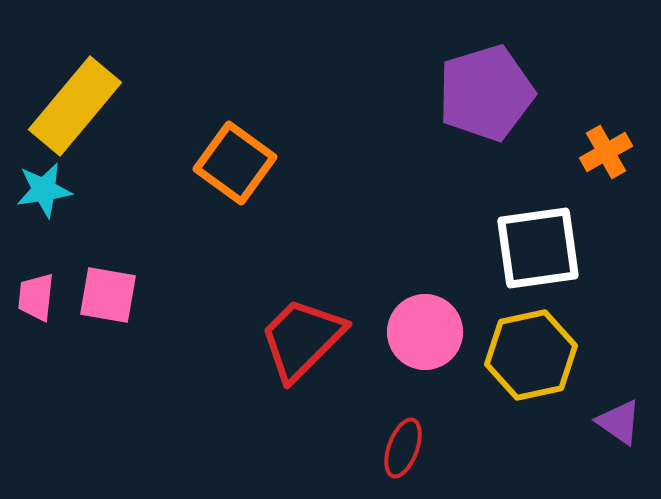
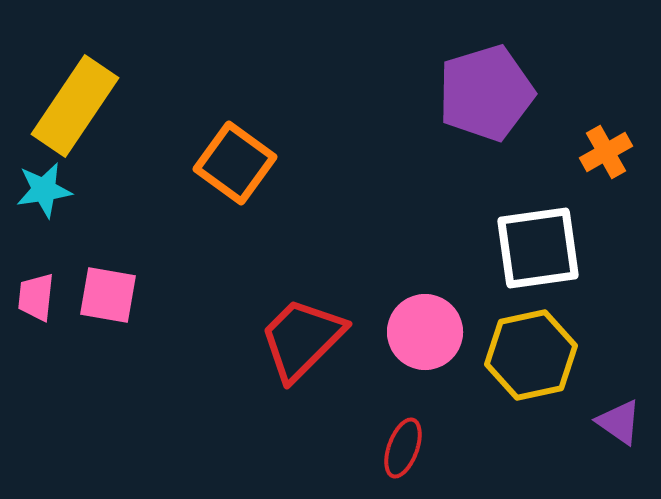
yellow rectangle: rotated 6 degrees counterclockwise
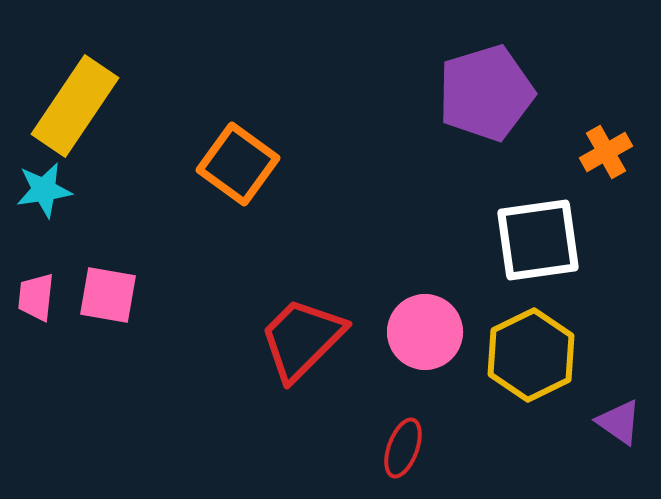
orange square: moved 3 px right, 1 px down
white square: moved 8 px up
yellow hexagon: rotated 14 degrees counterclockwise
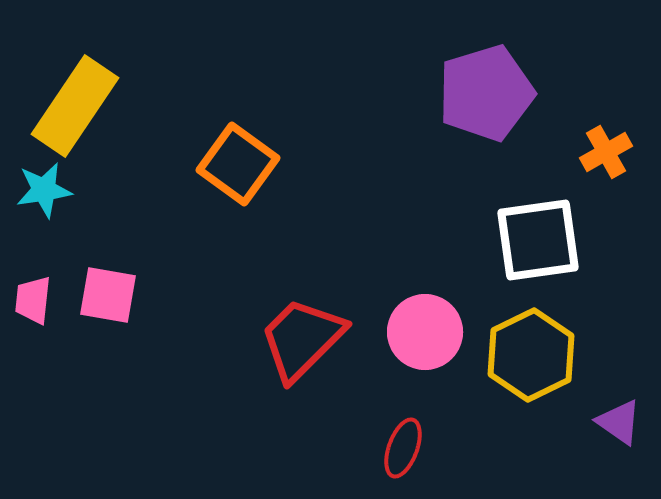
pink trapezoid: moved 3 px left, 3 px down
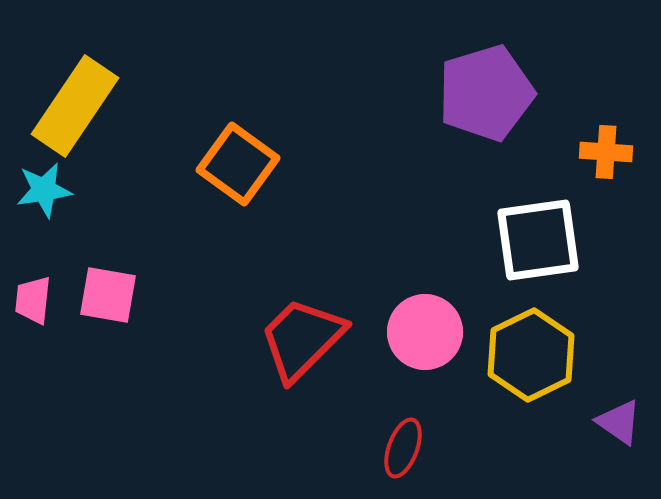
orange cross: rotated 33 degrees clockwise
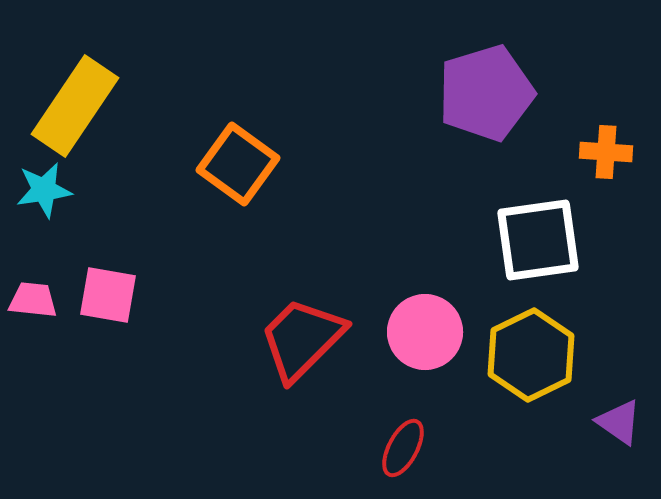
pink trapezoid: rotated 90 degrees clockwise
red ellipse: rotated 8 degrees clockwise
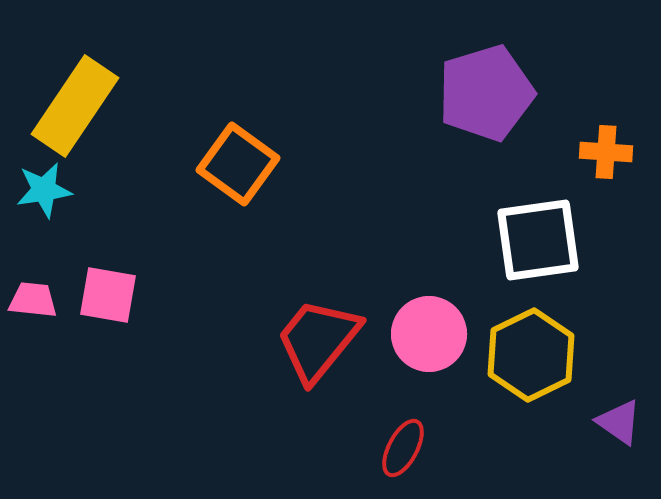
pink circle: moved 4 px right, 2 px down
red trapezoid: moved 16 px right, 1 px down; rotated 6 degrees counterclockwise
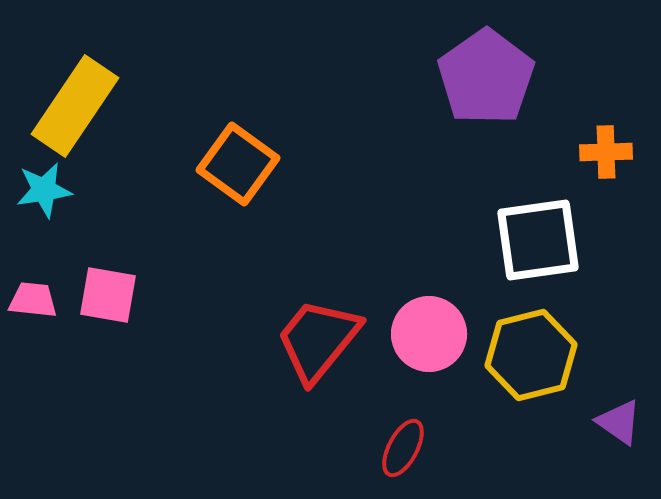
purple pentagon: moved 16 px up; rotated 18 degrees counterclockwise
orange cross: rotated 6 degrees counterclockwise
yellow hexagon: rotated 12 degrees clockwise
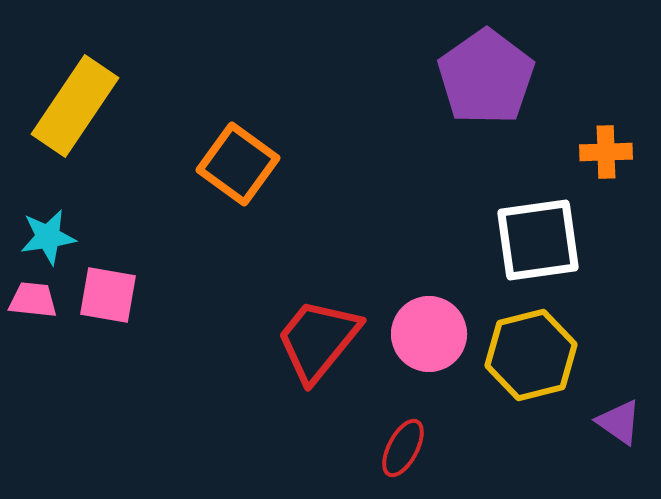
cyan star: moved 4 px right, 47 px down
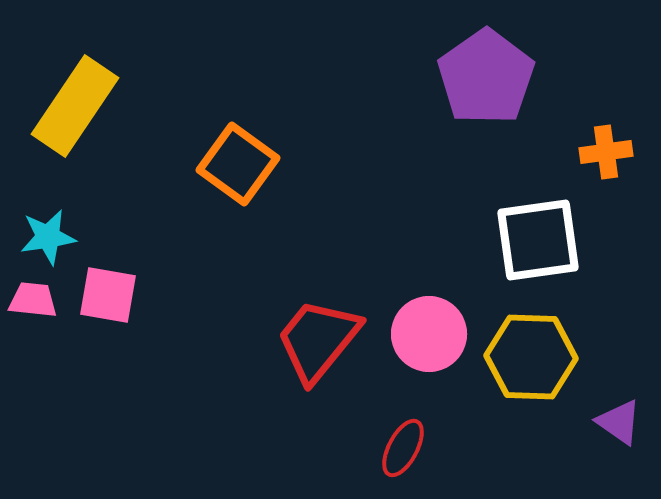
orange cross: rotated 6 degrees counterclockwise
yellow hexagon: moved 2 px down; rotated 16 degrees clockwise
